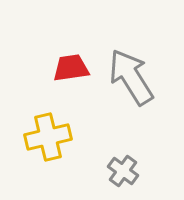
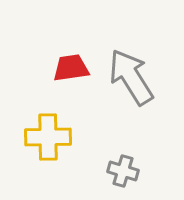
yellow cross: rotated 12 degrees clockwise
gray cross: rotated 20 degrees counterclockwise
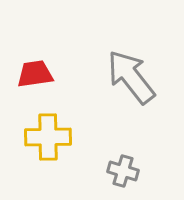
red trapezoid: moved 36 px left, 6 px down
gray arrow: rotated 6 degrees counterclockwise
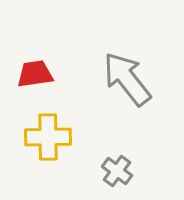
gray arrow: moved 4 px left, 2 px down
gray cross: moved 6 px left; rotated 20 degrees clockwise
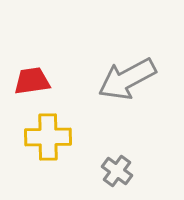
red trapezoid: moved 3 px left, 7 px down
gray arrow: rotated 80 degrees counterclockwise
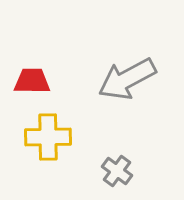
red trapezoid: rotated 9 degrees clockwise
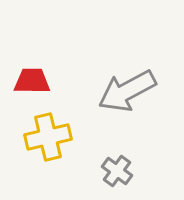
gray arrow: moved 12 px down
yellow cross: rotated 12 degrees counterclockwise
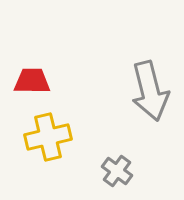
gray arrow: moved 23 px right; rotated 76 degrees counterclockwise
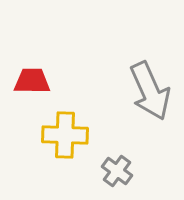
gray arrow: rotated 10 degrees counterclockwise
yellow cross: moved 17 px right, 2 px up; rotated 15 degrees clockwise
